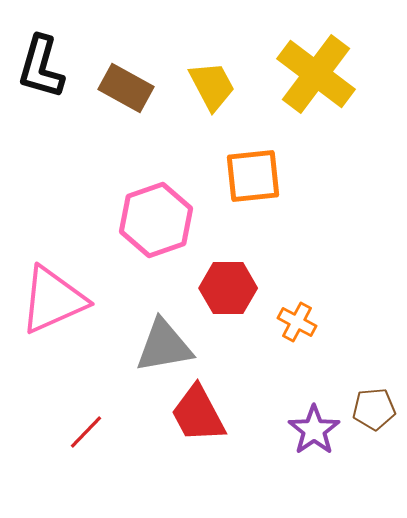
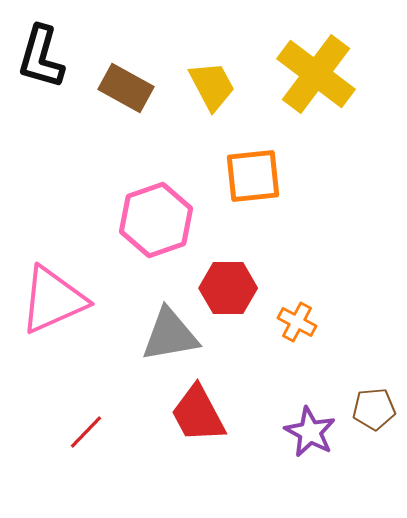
black L-shape: moved 10 px up
gray triangle: moved 6 px right, 11 px up
purple star: moved 4 px left, 2 px down; rotated 9 degrees counterclockwise
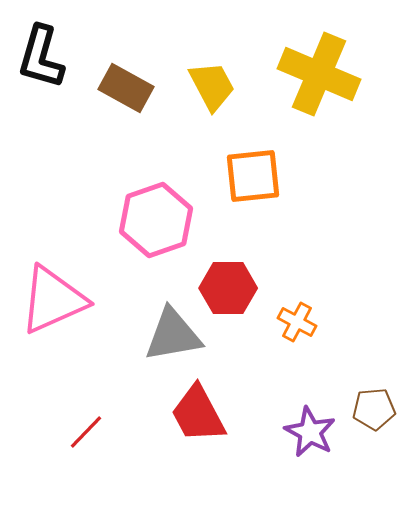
yellow cross: moved 3 px right; rotated 14 degrees counterclockwise
gray triangle: moved 3 px right
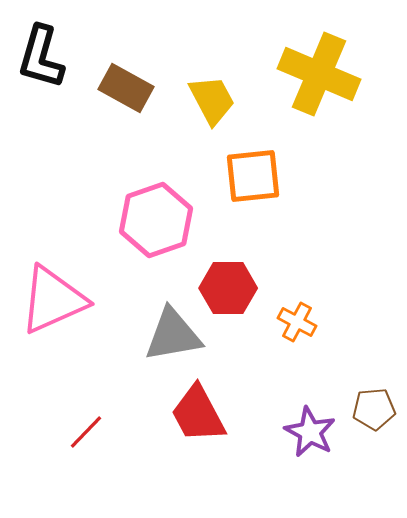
yellow trapezoid: moved 14 px down
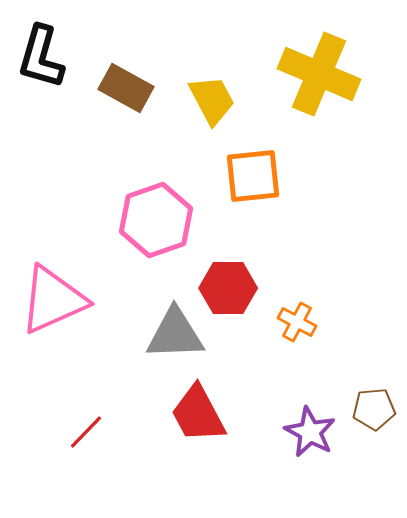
gray triangle: moved 2 px right, 1 px up; rotated 8 degrees clockwise
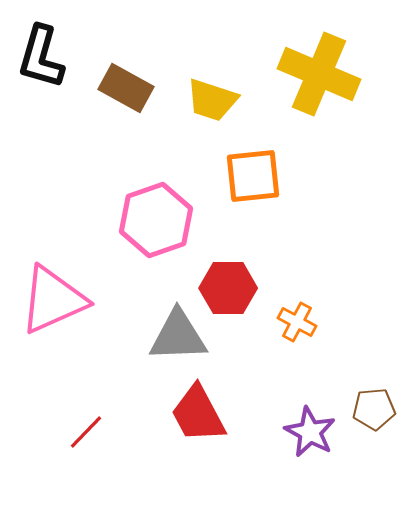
yellow trapezoid: rotated 136 degrees clockwise
gray triangle: moved 3 px right, 2 px down
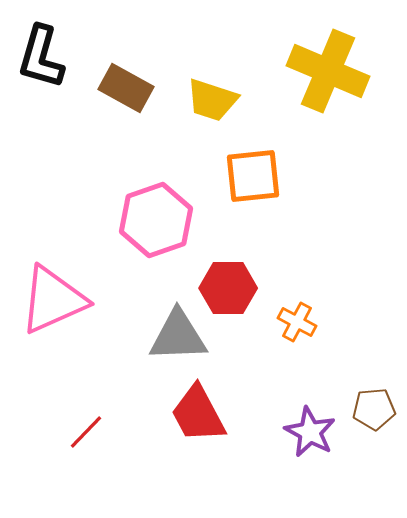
yellow cross: moved 9 px right, 3 px up
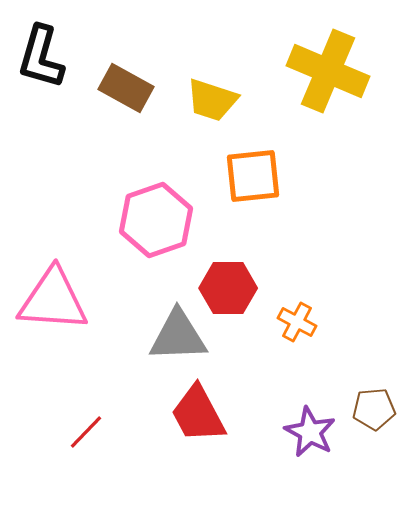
pink triangle: rotated 28 degrees clockwise
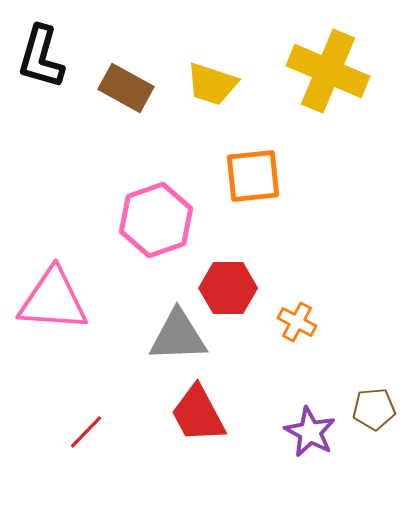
yellow trapezoid: moved 16 px up
